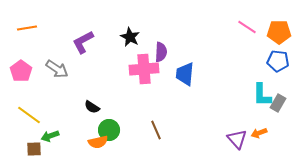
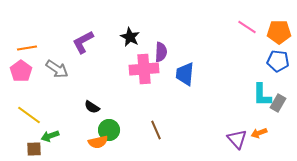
orange line: moved 20 px down
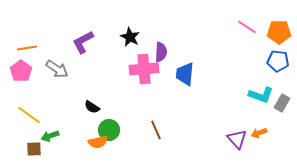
cyan L-shape: moved 1 px left; rotated 70 degrees counterclockwise
gray rectangle: moved 4 px right
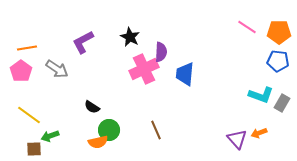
pink cross: rotated 20 degrees counterclockwise
